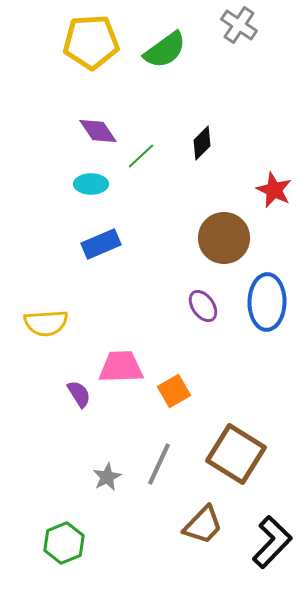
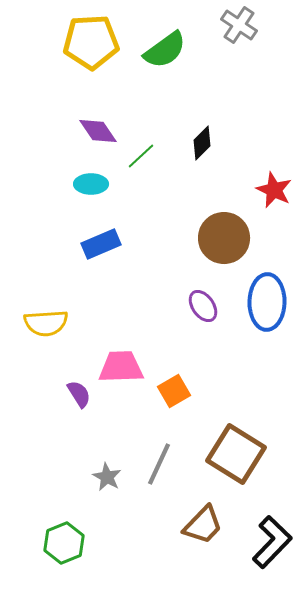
gray star: rotated 16 degrees counterclockwise
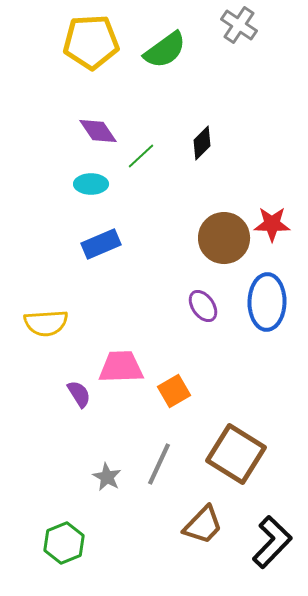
red star: moved 2 px left, 34 px down; rotated 24 degrees counterclockwise
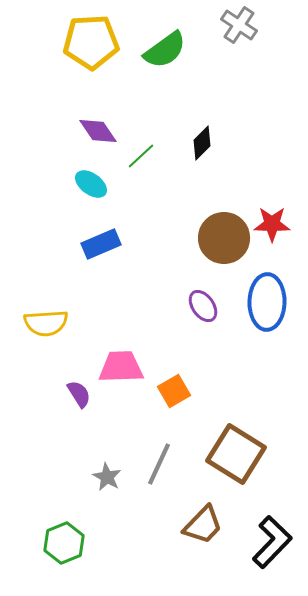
cyan ellipse: rotated 36 degrees clockwise
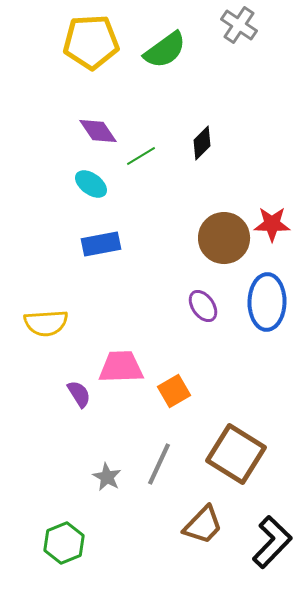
green line: rotated 12 degrees clockwise
blue rectangle: rotated 12 degrees clockwise
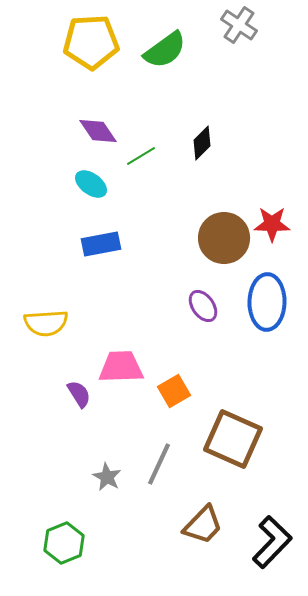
brown square: moved 3 px left, 15 px up; rotated 8 degrees counterclockwise
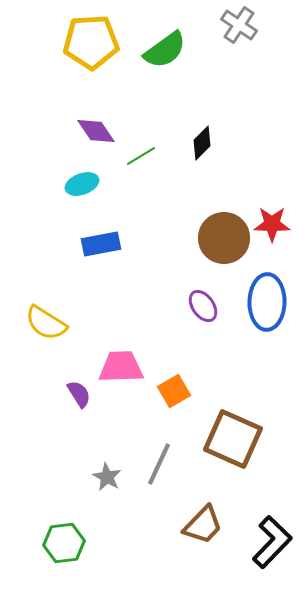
purple diamond: moved 2 px left
cyan ellipse: moved 9 px left; rotated 56 degrees counterclockwise
yellow semicircle: rotated 36 degrees clockwise
green hexagon: rotated 15 degrees clockwise
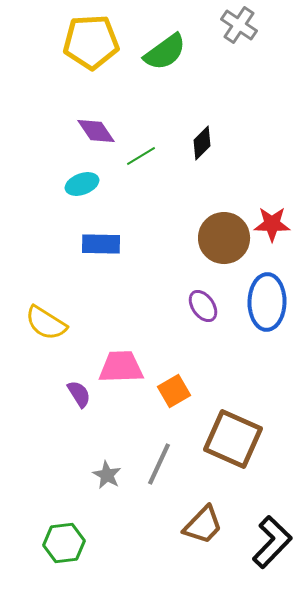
green semicircle: moved 2 px down
blue rectangle: rotated 12 degrees clockwise
gray star: moved 2 px up
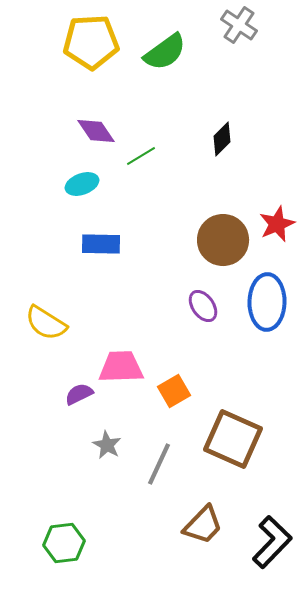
black diamond: moved 20 px right, 4 px up
red star: moved 5 px right; rotated 24 degrees counterclockwise
brown circle: moved 1 px left, 2 px down
purple semicircle: rotated 84 degrees counterclockwise
gray star: moved 30 px up
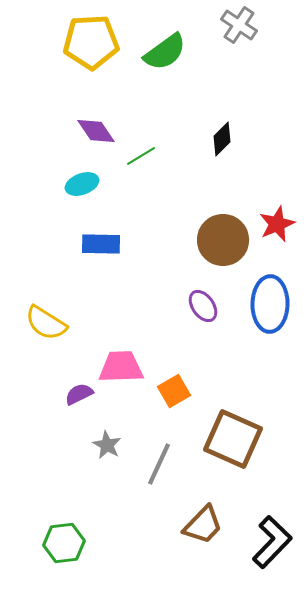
blue ellipse: moved 3 px right, 2 px down
